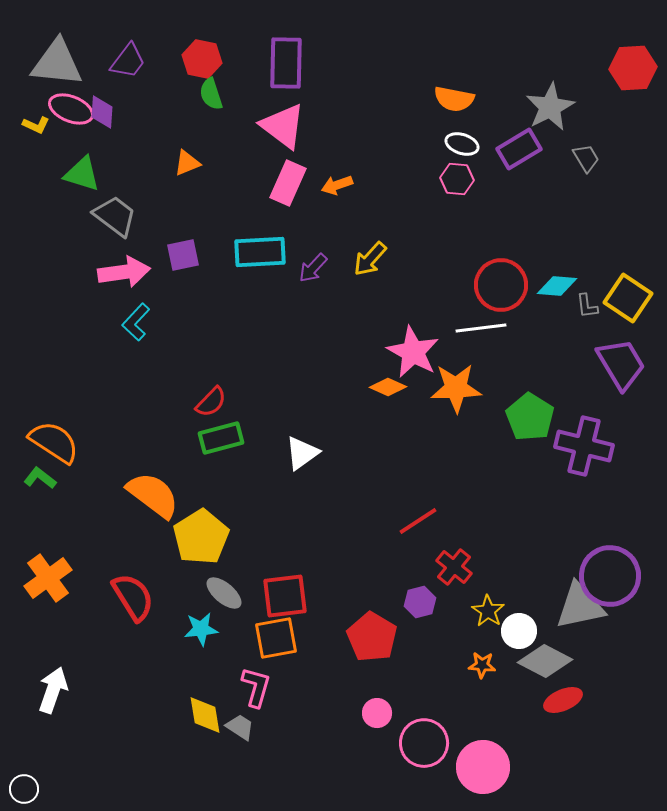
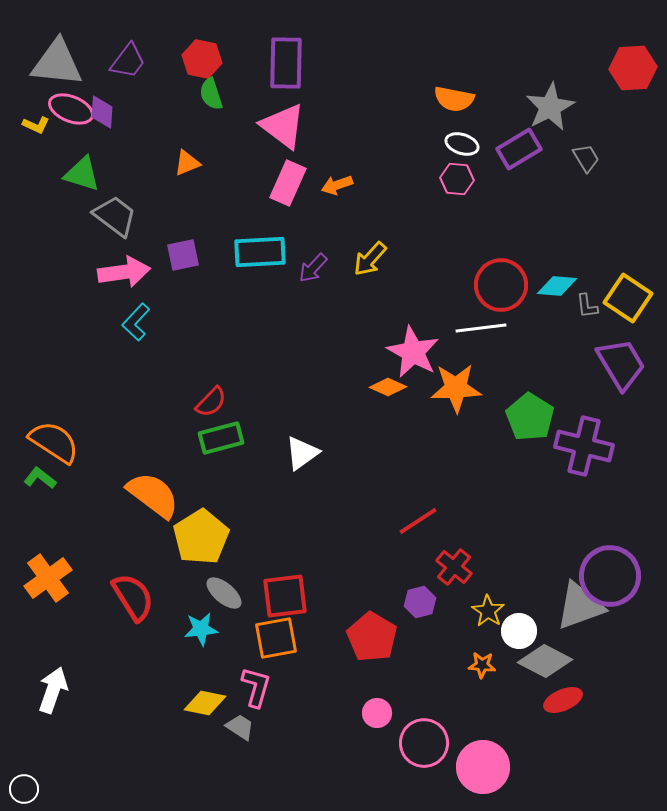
gray triangle at (580, 606): rotated 8 degrees counterclockwise
yellow diamond at (205, 715): moved 12 px up; rotated 69 degrees counterclockwise
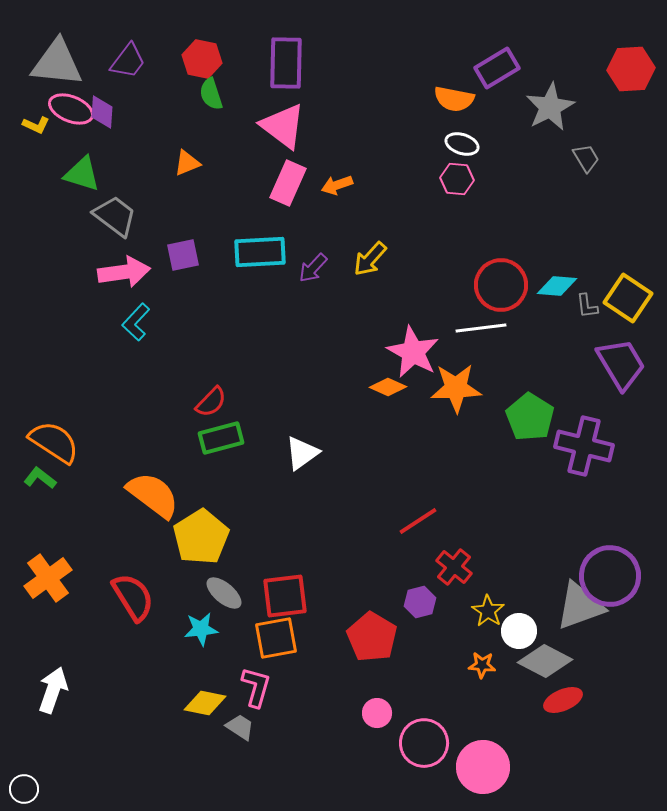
red hexagon at (633, 68): moved 2 px left, 1 px down
purple rectangle at (519, 149): moved 22 px left, 81 px up
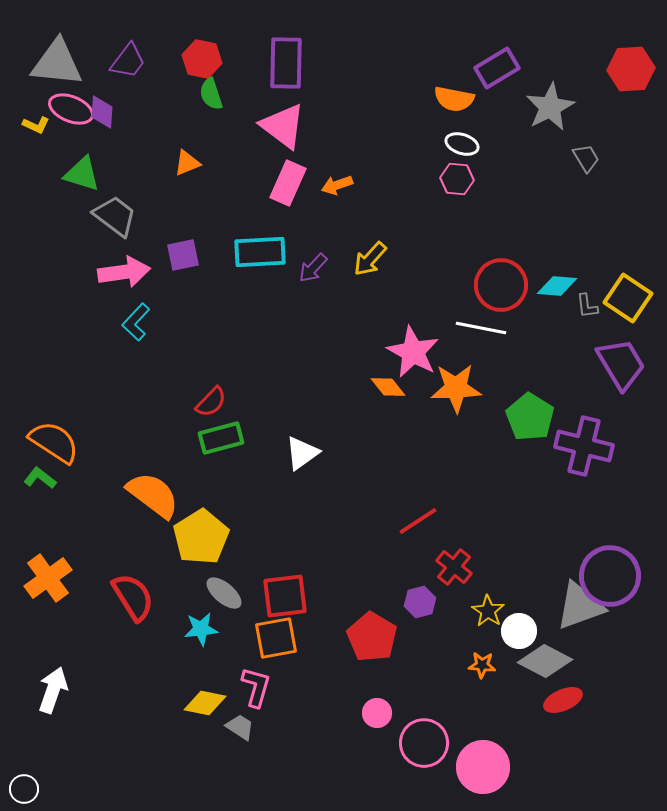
white line at (481, 328): rotated 18 degrees clockwise
orange diamond at (388, 387): rotated 27 degrees clockwise
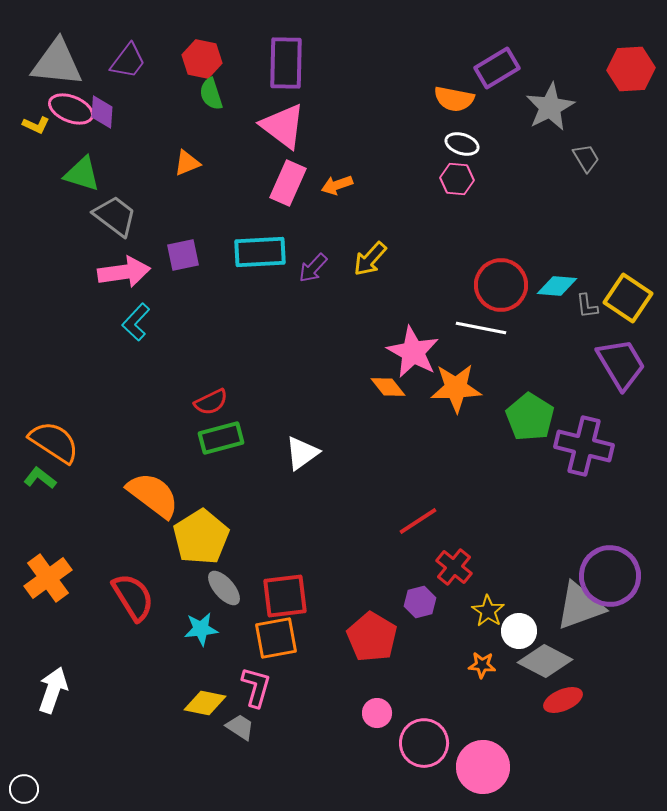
red semicircle at (211, 402): rotated 20 degrees clockwise
gray ellipse at (224, 593): moved 5 px up; rotated 9 degrees clockwise
